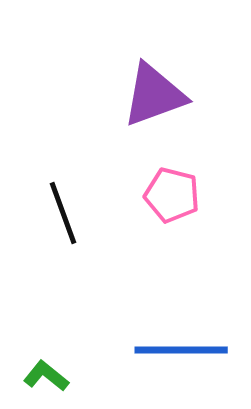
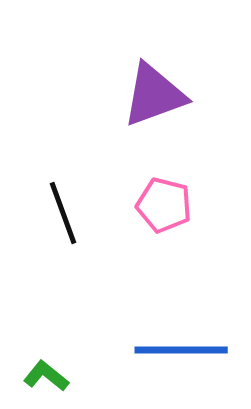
pink pentagon: moved 8 px left, 10 px down
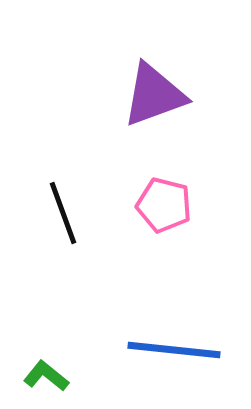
blue line: moved 7 px left; rotated 6 degrees clockwise
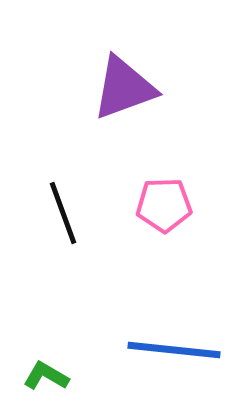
purple triangle: moved 30 px left, 7 px up
pink pentagon: rotated 16 degrees counterclockwise
green L-shape: rotated 9 degrees counterclockwise
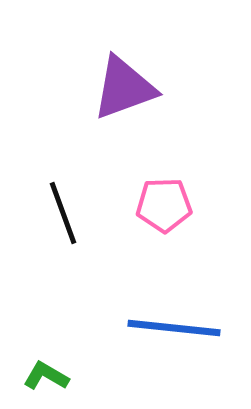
blue line: moved 22 px up
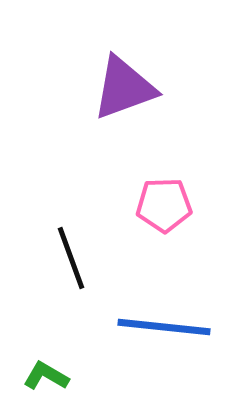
black line: moved 8 px right, 45 px down
blue line: moved 10 px left, 1 px up
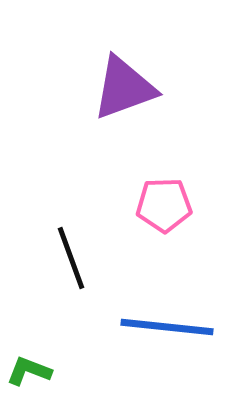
blue line: moved 3 px right
green L-shape: moved 17 px left, 5 px up; rotated 9 degrees counterclockwise
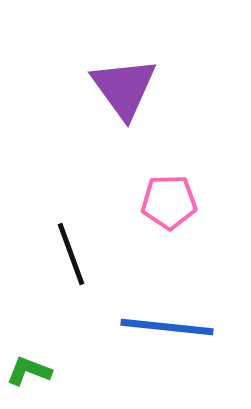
purple triangle: rotated 46 degrees counterclockwise
pink pentagon: moved 5 px right, 3 px up
black line: moved 4 px up
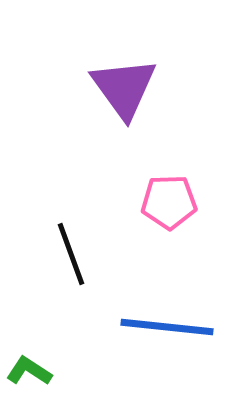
green L-shape: rotated 12 degrees clockwise
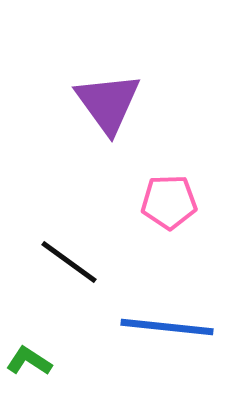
purple triangle: moved 16 px left, 15 px down
black line: moved 2 px left, 8 px down; rotated 34 degrees counterclockwise
green L-shape: moved 10 px up
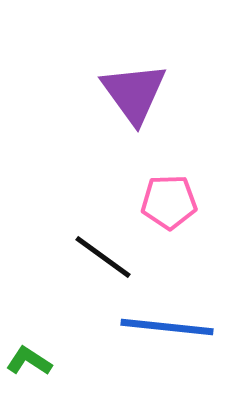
purple triangle: moved 26 px right, 10 px up
black line: moved 34 px right, 5 px up
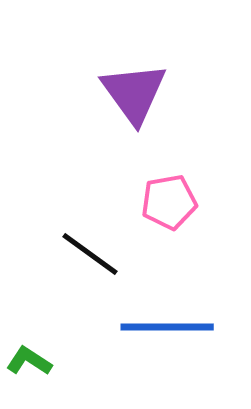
pink pentagon: rotated 8 degrees counterclockwise
black line: moved 13 px left, 3 px up
blue line: rotated 6 degrees counterclockwise
